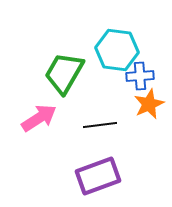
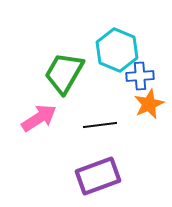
cyan hexagon: rotated 15 degrees clockwise
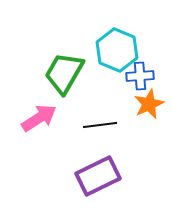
purple rectangle: rotated 6 degrees counterclockwise
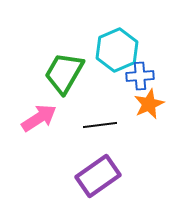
cyan hexagon: rotated 15 degrees clockwise
purple rectangle: rotated 9 degrees counterclockwise
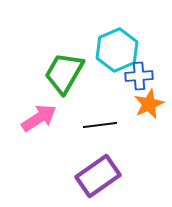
blue cross: moved 1 px left
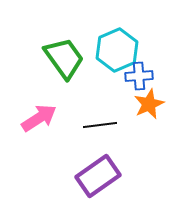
green trapezoid: moved 15 px up; rotated 114 degrees clockwise
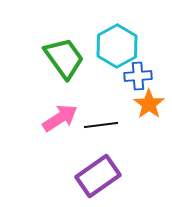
cyan hexagon: moved 4 px up; rotated 6 degrees counterclockwise
blue cross: moved 1 px left
orange star: rotated 12 degrees counterclockwise
pink arrow: moved 21 px right
black line: moved 1 px right
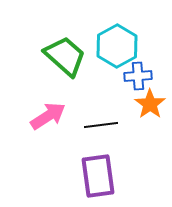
green trapezoid: moved 1 px right, 2 px up; rotated 12 degrees counterclockwise
orange star: moved 1 px right
pink arrow: moved 12 px left, 2 px up
purple rectangle: rotated 63 degrees counterclockwise
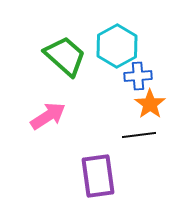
black line: moved 38 px right, 10 px down
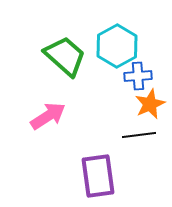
orange star: rotated 12 degrees clockwise
